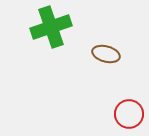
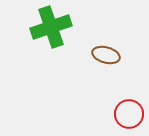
brown ellipse: moved 1 px down
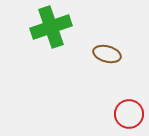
brown ellipse: moved 1 px right, 1 px up
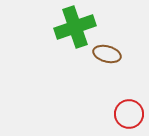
green cross: moved 24 px right
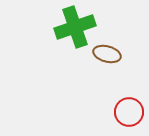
red circle: moved 2 px up
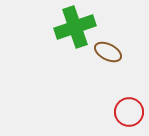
brown ellipse: moved 1 px right, 2 px up; rotated 12 degrees clockwise
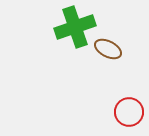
brown ellipse: moved 3 px up
